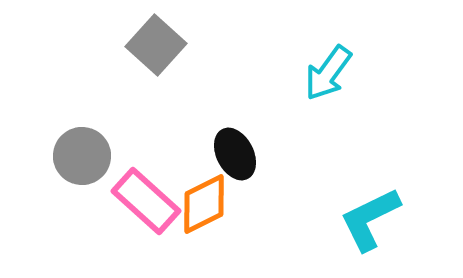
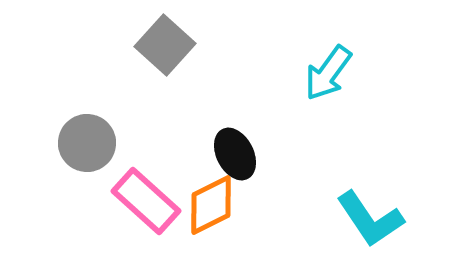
gray square: moved 9 px right
gray circle: moved 5 px right, 13 px up
orange diamond: moved 7 px right, 1 px down
cyan L-shape: rotated 98 degrees counterclockwise
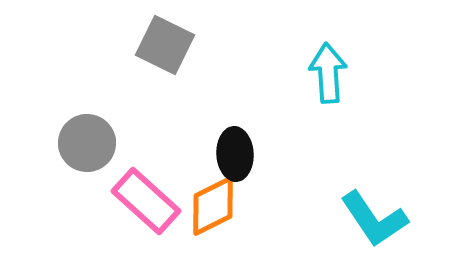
gray square: rotated 16 degrees counterclockwise
cyan arrow: rotated 140 degrees clockwise
black ellipse: rotated 24 degrees clockwise
orange diamond: moved 2 px right, 1 px down
cyan L-shape: moved 4 px right
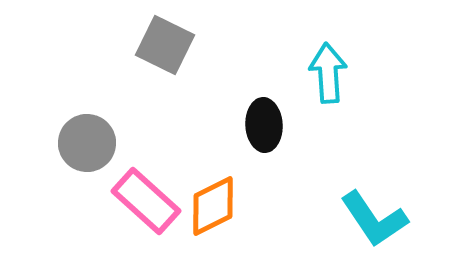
black ellipse: moved 29 px right, 29 px up
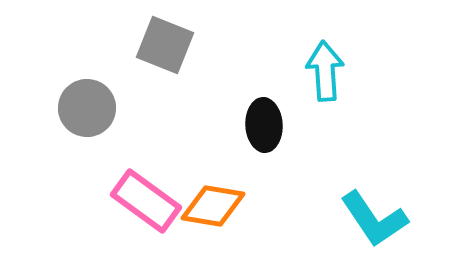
gray square: rotated 4 degrees counterclockwise
cyan arrow: moved 3 px left, 2 px up
gray circle: moved 35 px up
pink rectangle: rotated 6 degrees counterclockwise
orange diamond: rotated 36 degrees clockwise
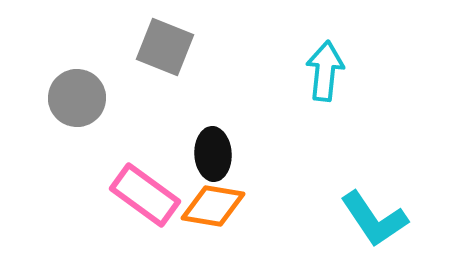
gray square: moved 2 px down
cyan arrow: rotated 10 degrees clockwise
gray circle: moved 10 px left, 10 px up
black ellipse: moved 51 px left, 29 px down
pink rectangle: moved 1 px left, 6 px up
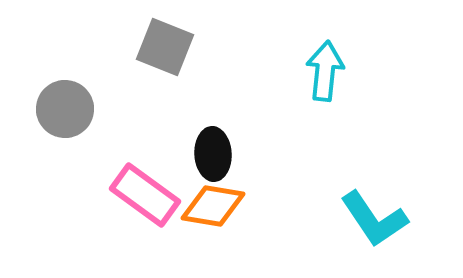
gray circle: moved 12 px left, 11 px down
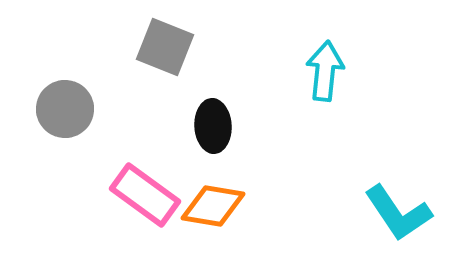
black ellipse: moved 28 px up
cyan L-shape: moved 24 px right, 6 px up
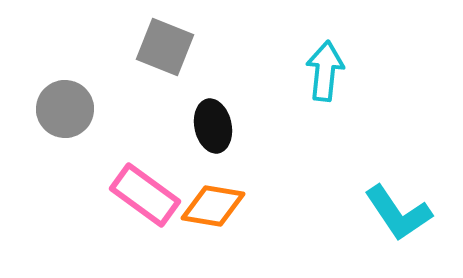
black ellipse: rotated 9 degrees counterclockwise
